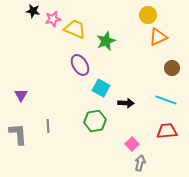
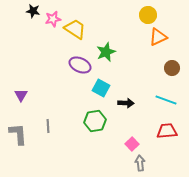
yellow trapezoid: rotated 10 degrees clockwise
green star: moved 11 px down
purple ellipse: rotated 35 degrees counterclockwise
gray arrow: rotated 21 degrees counterclockwise
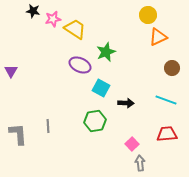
purple triangle: moved 10 px left, 24 px up
red trapezoid: moved 3 px down
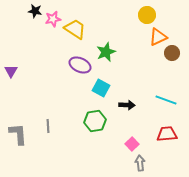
black star: moved 2 px right
yellow circle: moved 1 px left
brown circle: moved 15 px up
black arrow: moved 1 px right, 2 px down
